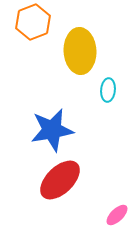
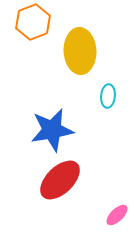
cyan ellipse: moved 6 px down
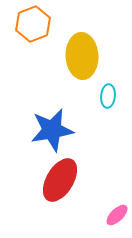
orange hexagon: moved 2 px down
yellow ellipse: moved 2 px right, 5 px down
red ellipse: rotated 15 degrees counterclockwise
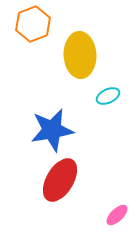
yellow ellipse: moved 2 px left, 1 px up
cyan ellipse: rotated 60 degrees clockwise
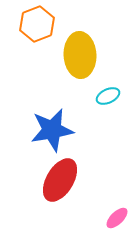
orange hexagon: moved 4 px right
pink ellipse: moved 3 px down
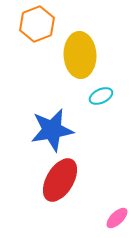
cyan ellipse: moved 7 px left
